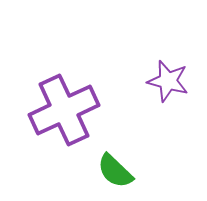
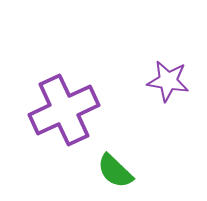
purple star: rotated 6 degrees counterclockwise
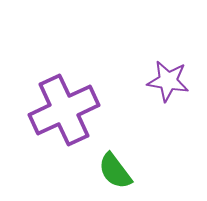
green semicircle: rotated 9 degrees clockwise
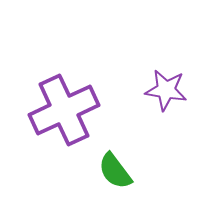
purple star: moved 2 px left, 9 px down
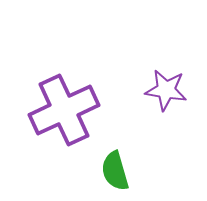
green semicircle: rotated 21 degrees clockwise
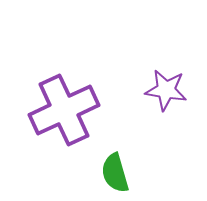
green semicircle: moved 2 px down
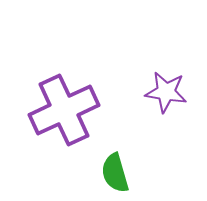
purple star: moved 2 px down
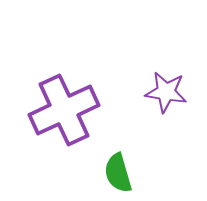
green semicircle: moved 3 px right
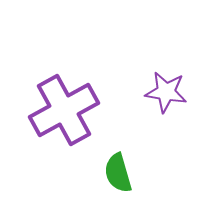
purple cross: rotated 4 degrees counterclockwise
